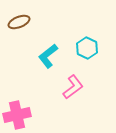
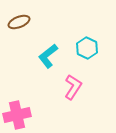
pink L-shape: rotated 20 degrees counterclockwise
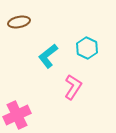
brown ellipse: rotated 10 degrees clockwise
pink cross: rotated 12 degrees counterclockwise
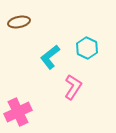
cyan L-shape: moved 2 px right, 1 px down
pink cross: moved 1 px right, 3 px up
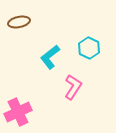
cyan hexagon: moved 2 px right
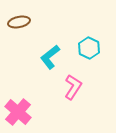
pink cross: rotated 24 degrees counterclockwise
